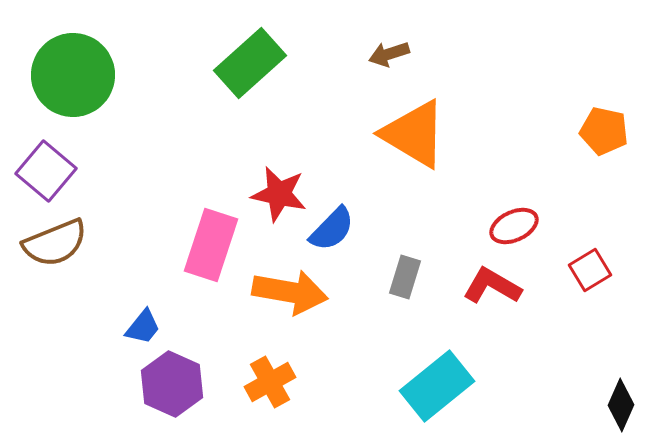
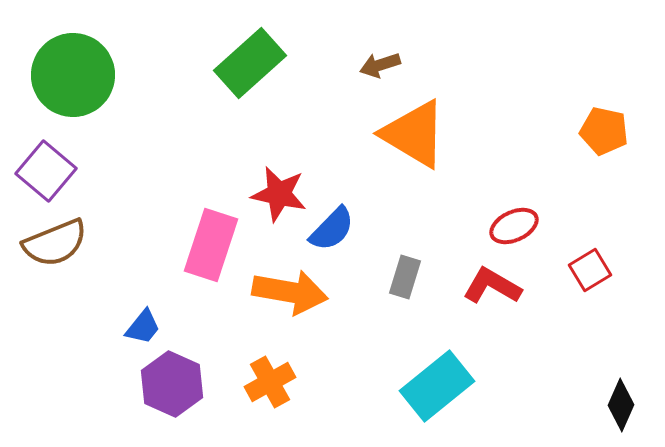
brown arrow: moved 9 px left, 11 px down
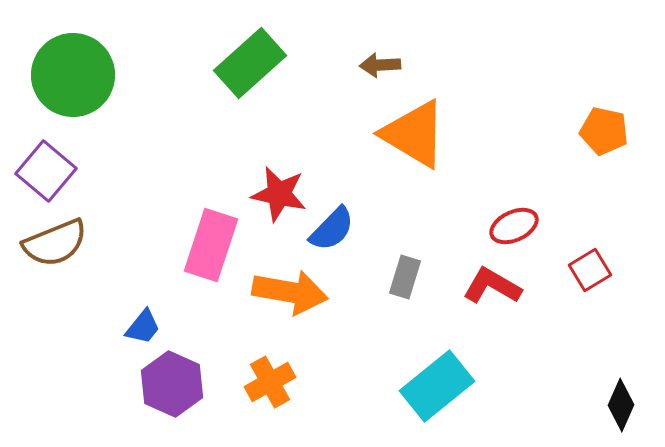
brown arrow: rotated 15 degrees clockwise
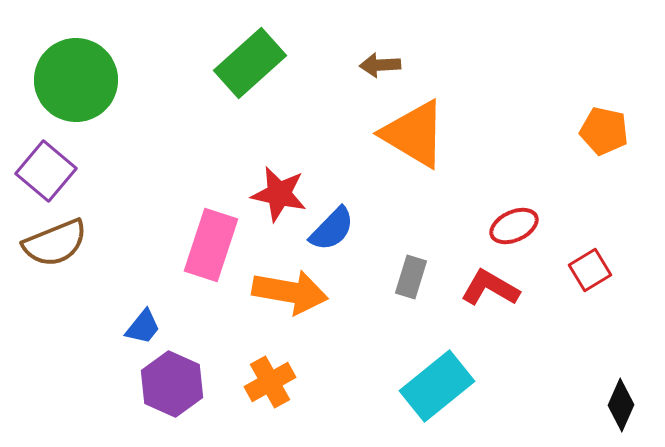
green circle: moved 3 px right, 5 px down
gray rectangle: moved 6 px right
red L-shape: moved 2 px left, 2 px down
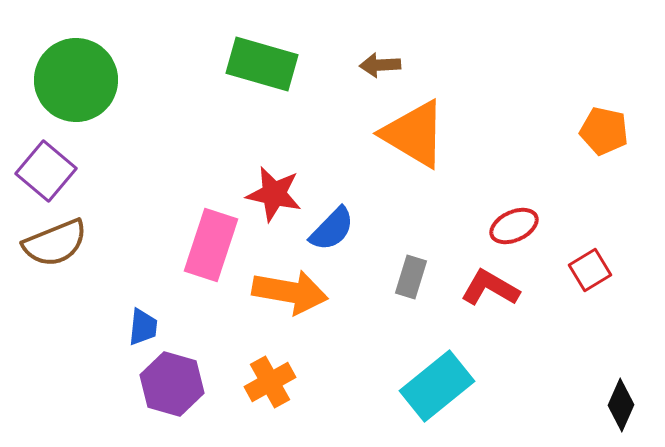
green rectangle: moved 12 px right, 1 px down; rotated 58 degrees clockwise
red star: moved 5 px left
blue trapezoid: rotated 33 degrees counterclockwise
purple hexagon: rotated 8 degrees counterclockwise
